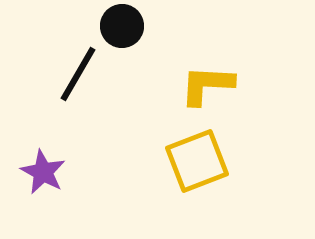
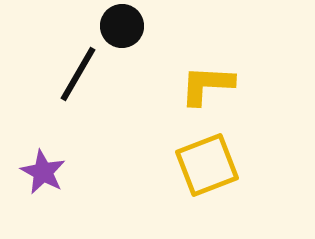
yellow square: moved 10 px right, 4 px down
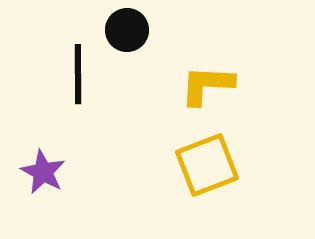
black circle: moved 5 px right, 4 px down
black line: rotated 30 degrees counterclockwise
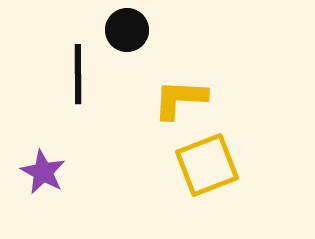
yellow L-shape: moved 27 px left, 14 px down
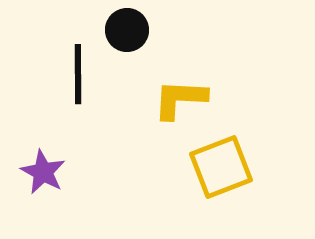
yellow square: moved 14 px right, 2 px down
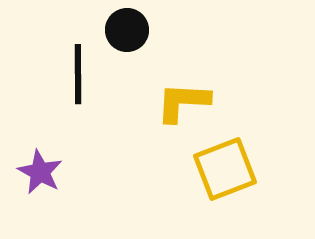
yellow L-shape: moved 3 px right, 3 px down
yellow square: moved 4 px right, 2 px down
purple star: moved 3 px left
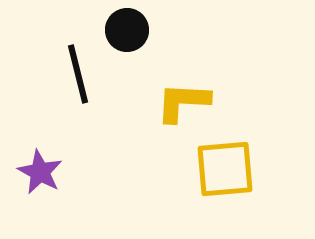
black line: rotated 14 degrees counterclockwise
yellow square: rotated 16 degrees clockwise
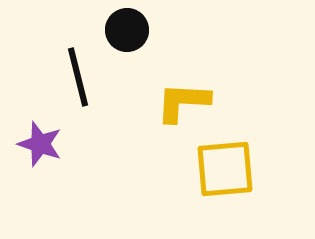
black line: moved 3 px down
purple star: moved 28 px up; rotated 9 degrees counterclockwise
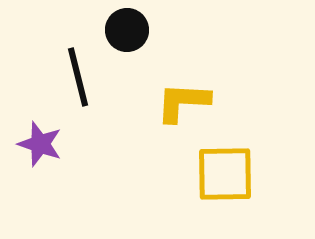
yellow square: moved 5 px down; rotated 4 degrees clockwise
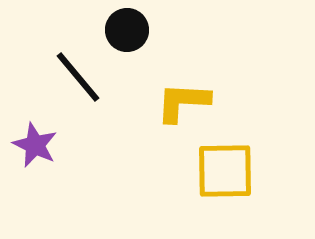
black line: rotated 26 degrees counterclockwise
purple star: moved 5 px left, 1 px down; rotated 6 degrees clockwise
yellow square: moved 3 px up
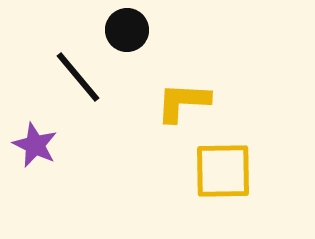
yellow square: moved 2 px left
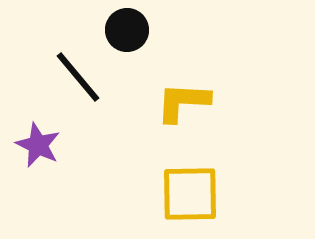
purple star: moved 3 px right
yellow square: moved 33 px left, 23 px down
